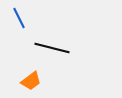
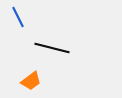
blue line: moved 1 px left, 1 px up
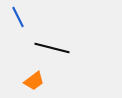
orange trapezoid: moved 3 px right
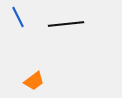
black line: moved 14 px right, 24 px up; rotated 20 degrees counterclockwise
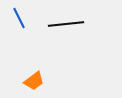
blue line: moved 1 px right, 1 px down
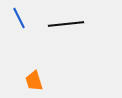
orange trapezoid: rotated 110 degrees clockwise
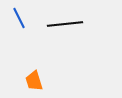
black line: moved 1 px left
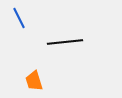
black line: moved 18 px down
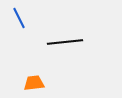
orange trapezoid: moved 2 px down; rotated 100 degrees clockwise
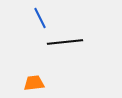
blue line: moved 21 px right
